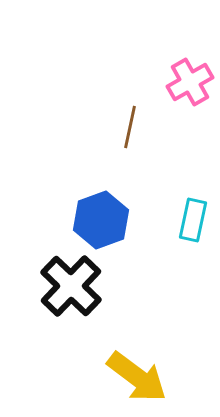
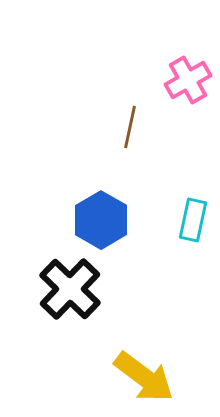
pink cross: moved 2 px left, 2 px up
blue hexagon: rotated 10 degrees counterclockwise
black cross: moved 1 px left, 3 px down
yellow arrow: moved 7 px right
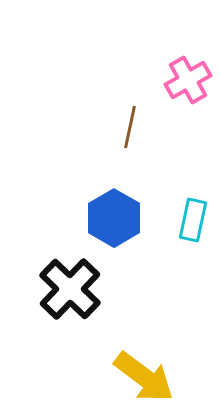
blue hexagon: moved 13 px right, 2 px up
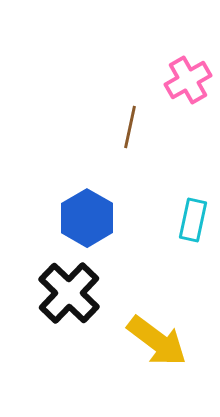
blue hexagon: moved 27 px left
black cross: moved 1 px left, 4 px down
yellow arrow: moved 13 px right, 36 px up
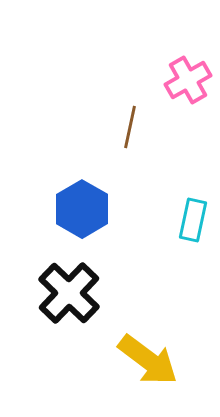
blue hexagon: moved 5 px left, 9 px up
yellow arrow: moved 9 px left, 19 px down
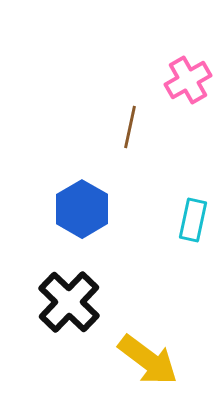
black cross: moved 9 px down
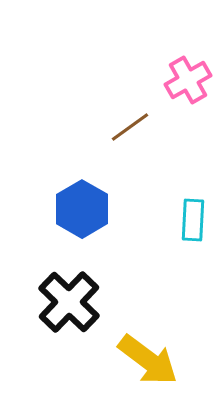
brown line: rotated 42 degrees clockwise
cyan rectangle: rotated 9 degrees counterclockwise
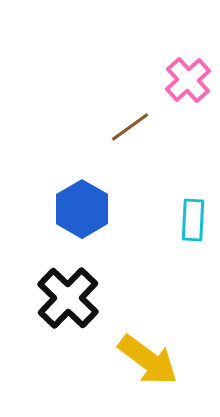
pink cross: rotated 12 degrees counterclockwise
black cross: moved 1 px left, 4 px up
